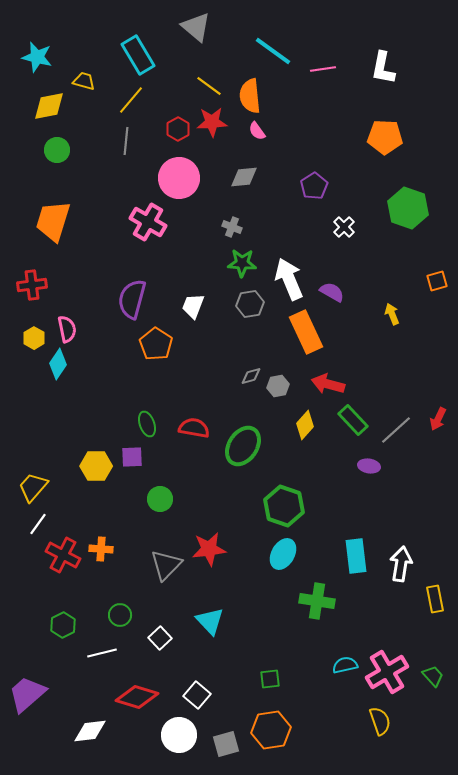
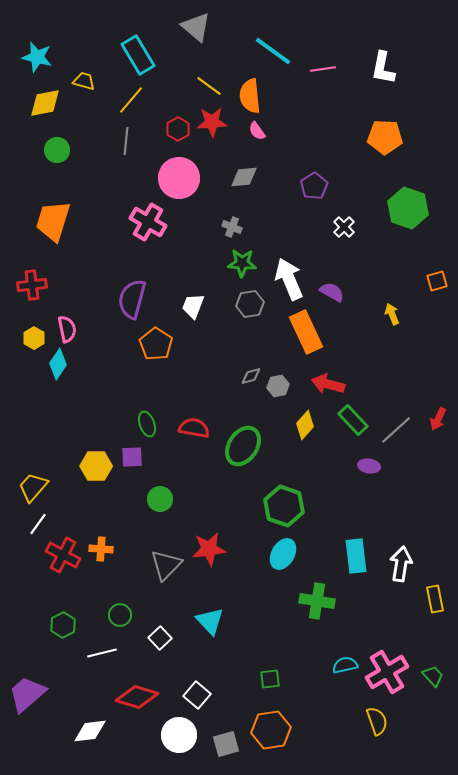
yellow diamond at (49, 106): moved 4 px left, 3 px up
yellow semicircle at (380, 721): moved 3 px left
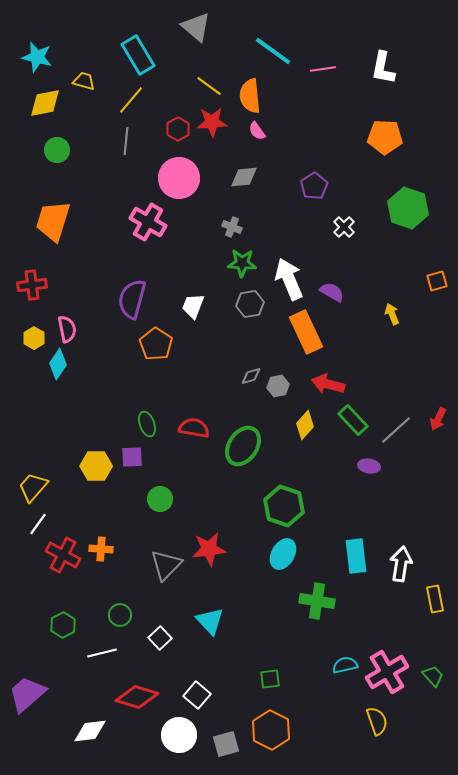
orange hexagon at (271, 730): rotated 24 degrees counterclockwise
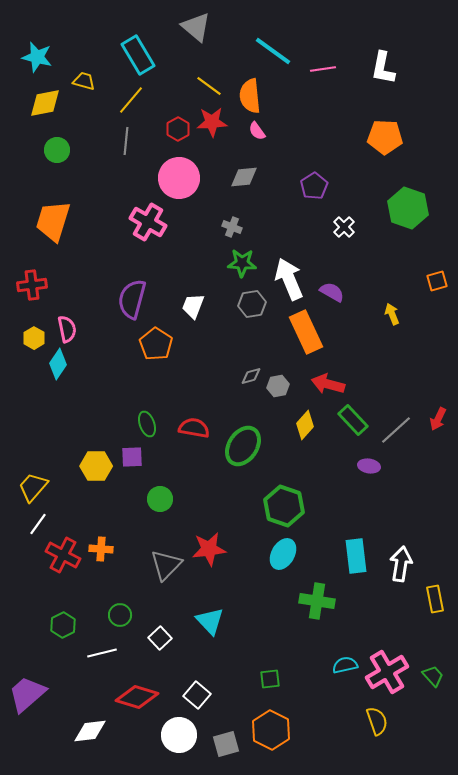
gray hexagon at (250, 304): moved 2 px right
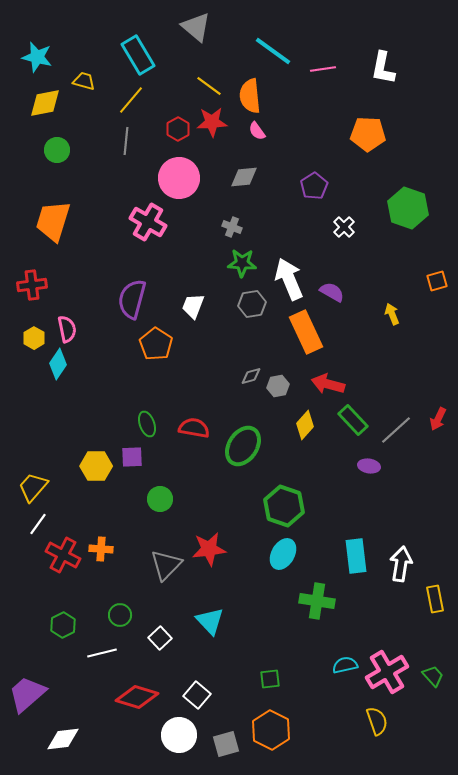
orange pentagon at (385, 137): moved 17 px left, 3 px up
white diamond at (90, 731): moved 27 px left, 8 px down
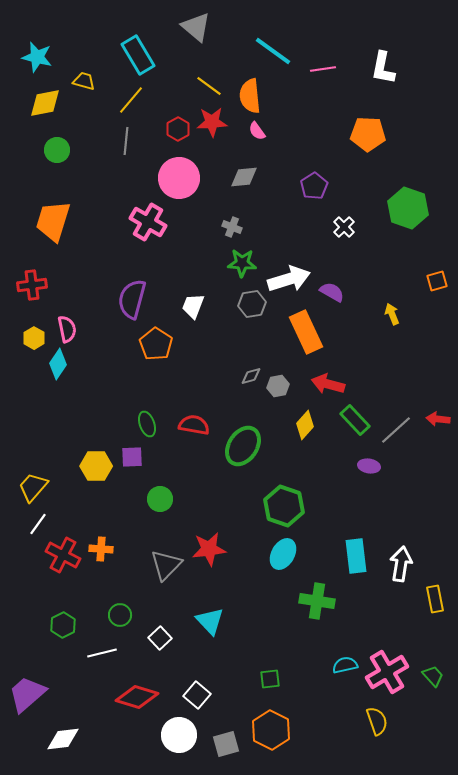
white arrow at (289, 279): rotated 96 degrees clockwise
red arrow at (438, 419): rotated 70 degrees clockwise
green rectangle at (353, 420): moved 2 px right
red semicircle at (194, 428): moved 3 px up
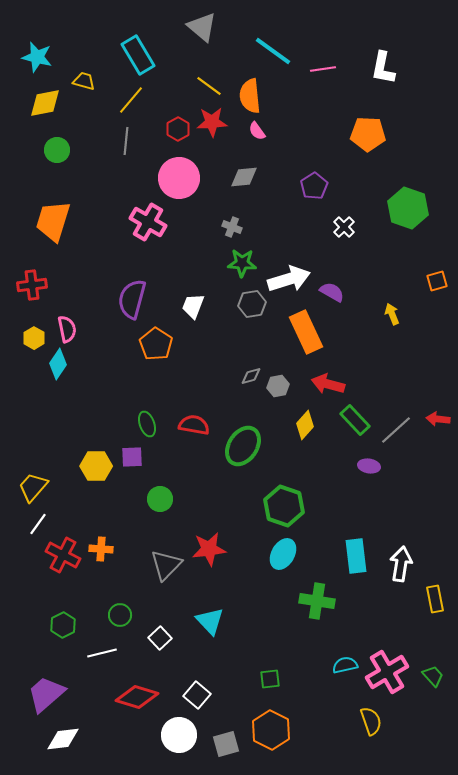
gray triangle at (196, 27): moved 6 px right
purple trapezoid at (27, 694): moved 19 px right
yellow semicircle at (377, 721): moved 6 px left
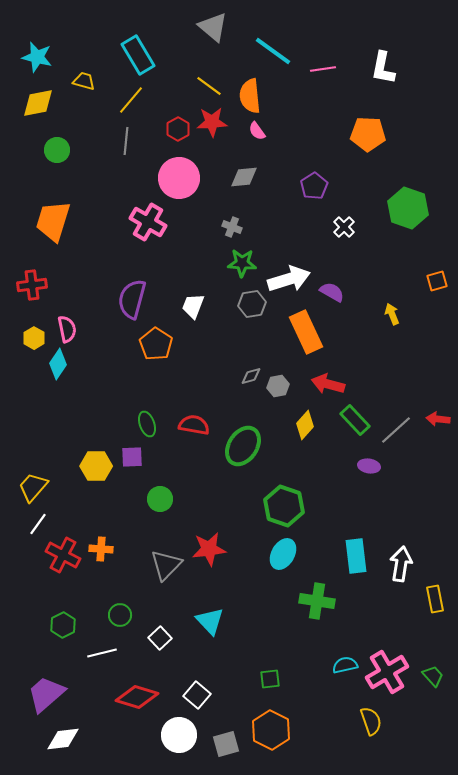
gray triangle at (202, 27): moved 11 px right
yellow diamond at (45, 103): moved 7 px left
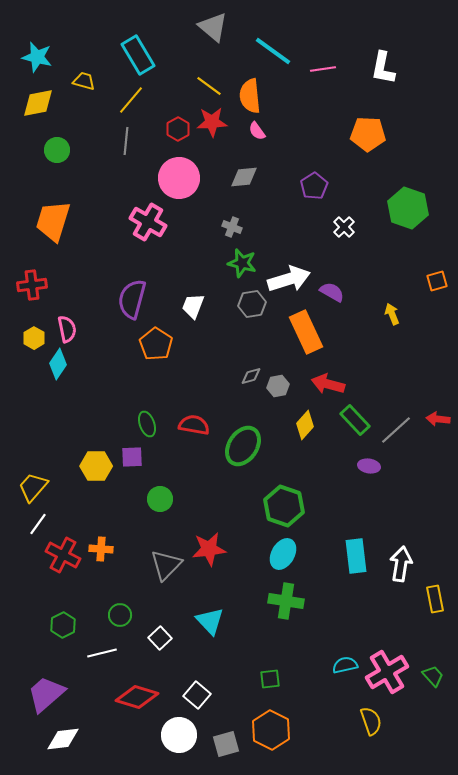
green star at (242, 263): rotated 12 degrees clockwise
green cross at (317, 601): moved 31 px left
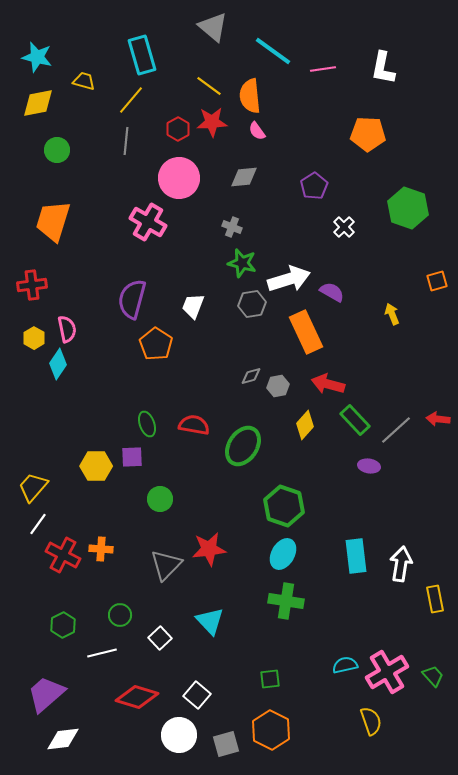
cyan rectangle at (138, 55): moved 4 px right; rotated 15 degrees clockwise
